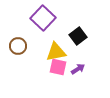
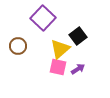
yellow triangle: moved 4 px right, 3 px up; rotated 30 degrees counterclockwise
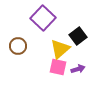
purple arrow: rotated 16 degrees clockwise
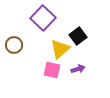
brown circle: moved 4 px left, 1 px up
pink square: moved 6 px left, 3 px down
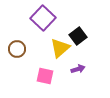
brown circle: moved 3 px right, 4 px down
yellow triangle: moved 1 px up
pink square: moved 7 px left, 6 px down
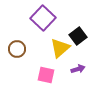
pink square: moved 1 px right, 1 px up
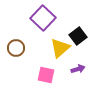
brown circle: moved 1 px left, 1 px up
